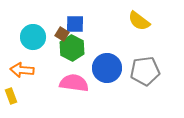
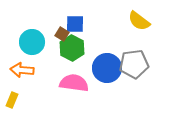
cyan circle: moved 1 px left, 5 px down
gray pentagon: moved 11 px left, 7 px up
yellow rectangle: moved 1 px right, 4 px down; rotated 42 degrees clockwise
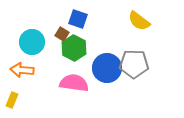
blue square: moved 3 px right, 5 px up; rotated 18 degrees clockwise
green hexagon: moved 2 px right
gray pentagon: rotated 8 degrees clockwise
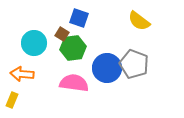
blue square: moved 1 px right, 1 px up
cyan circle: moved 2 px right, 1 px down
green hexagon: moved 1 px left; rotated 25 degrees clockwise
gray pentagon: rotated 20 degrees clockwise
orange arrow: moved 4 px down
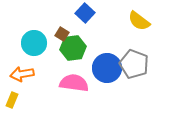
blue square: moved 6 px right, 5 px up; rotated 24 degrees clockwise
orange arrow: rotated 15 degrees counterclockwise
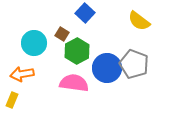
green hexagon: moved 4 px right, 3 px down; rotated 20 degrees counterclockwise
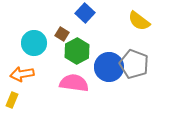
blue circle: moved 2 px right, 1 px up
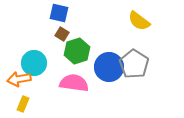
blue square: moved 26 px left; rotated 30 degrees counterclockwise
cyan circle: moved 20 px down
green hexagon: rotated 10 degrees clockwise
gray pentagon: rotated 12 degrees clockwise
orange arrow: moved 3 px left, 5 px down
yellow rectangle: moved 11 px right, 4 px down
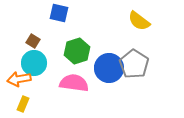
brown square: moved 29 px left, 7 px down
blue circle: moved 1 px down
